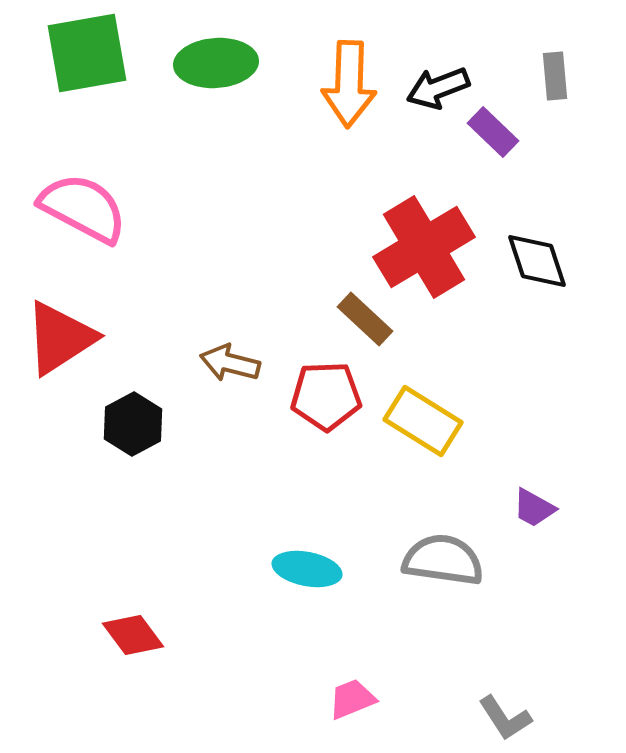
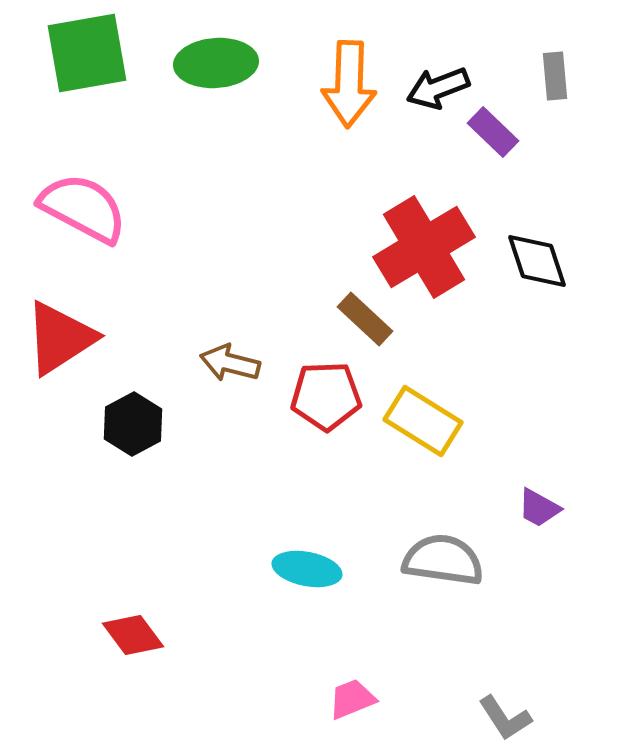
purple trapezoid: moved 5 px right
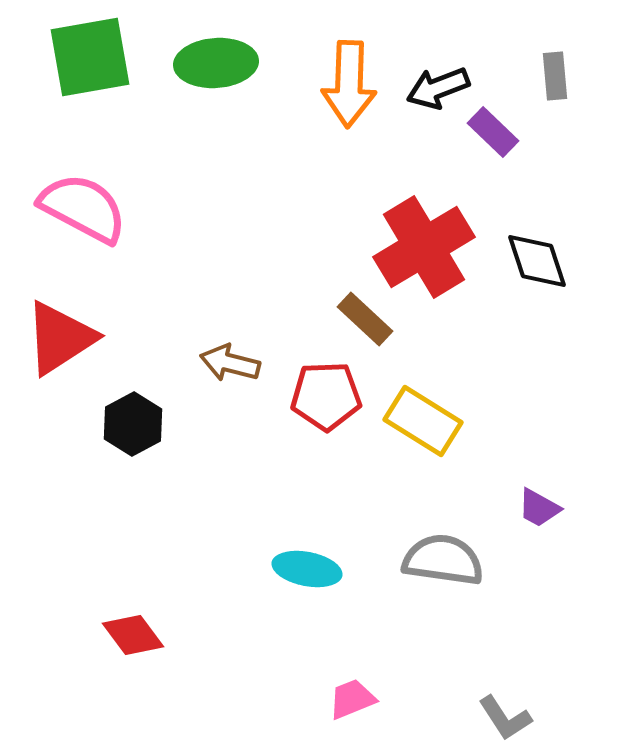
green square: moved 3 px right, 4 px down
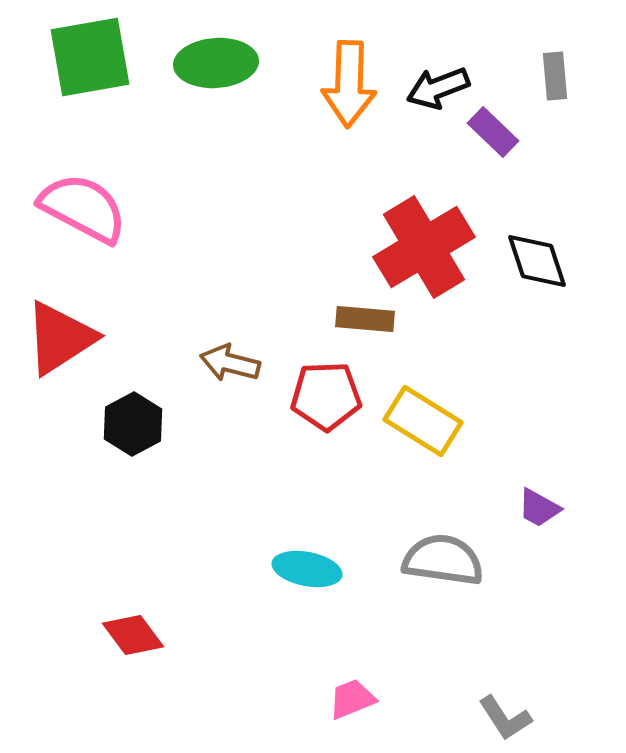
brown rectangle: rotated 38 degrees counterclockwise
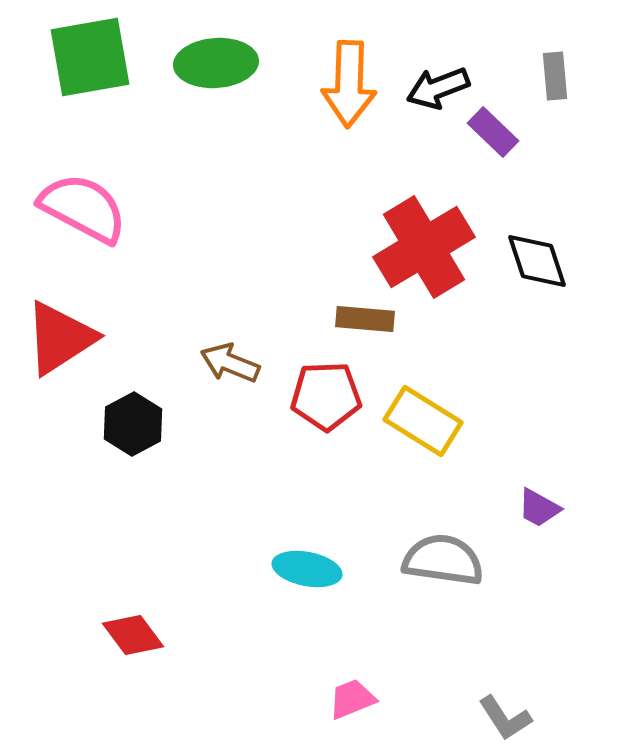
brown arrow: rotated 8 degrees clockwise
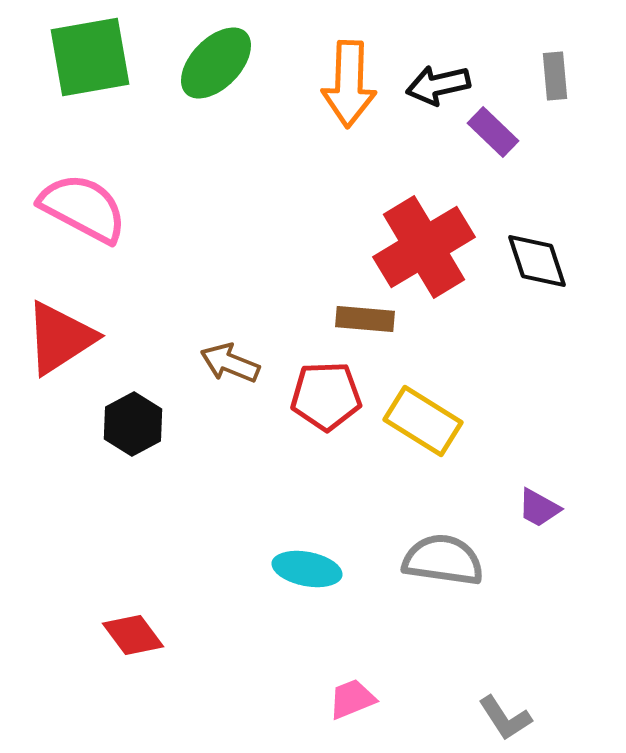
green ellipse: rotated 42 degrees counterclockwise
black arrow: moved 3 px up; rotated 8 degrees clockwise
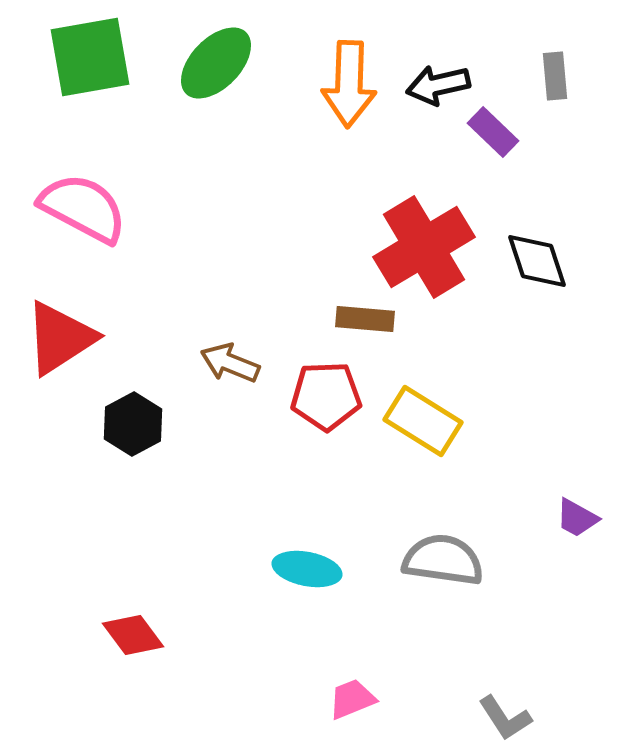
purple trapezoid: moved 38 px right, 10 px down
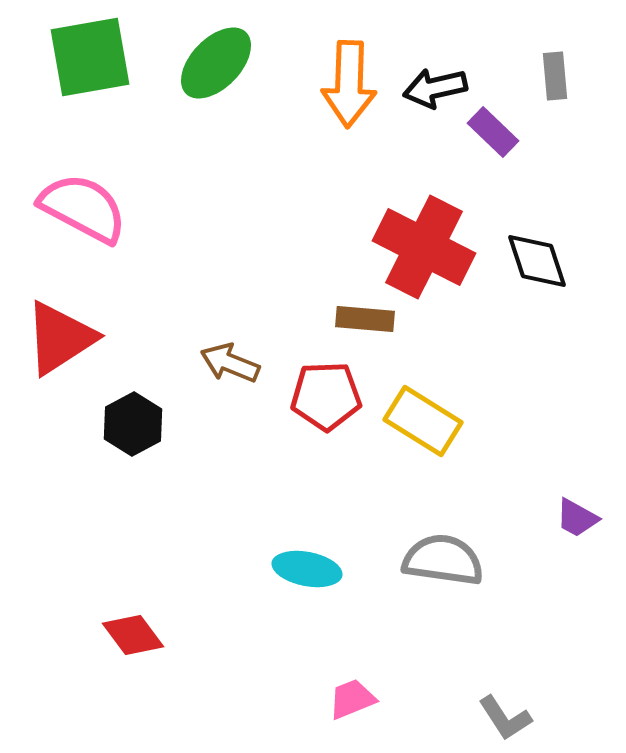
black arrow: moved 3 px left, 3 px down
red cross: rotated 32 degrees counterclockwise
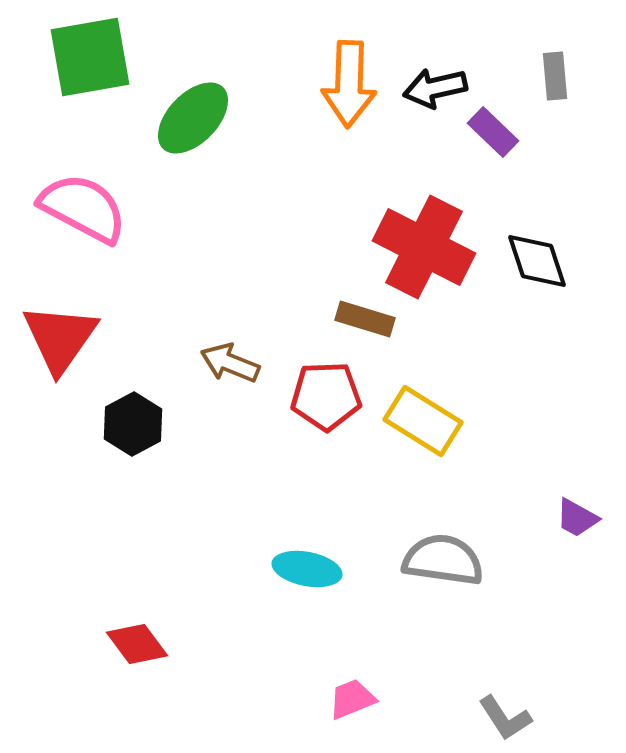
green ellipse: moved 23 px left, 55 px down
brown rectangle: rotated 12 degrees clockwise
red triangle: rotated 22 degrees counterclockwise
red diamond: moved 4 px right, 9 px down
